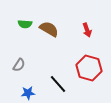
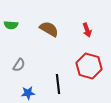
green semicircle: moved 14 px left, 1 px down
red hexagon: moved 2 px up
black line: rotated 36 degrees clockwise
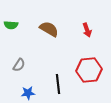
red hexagon: moved 4 px down; rotated 20 degrees counterclockwise
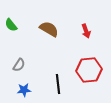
green semicircle: rotated 48 degrees clockwise
red arrow: moved 1 px left, 1 px down
blue star: moved 4 px left, 3 px up
